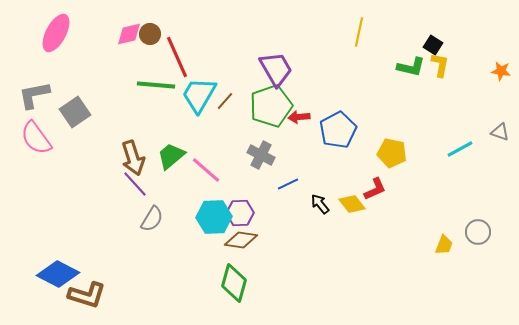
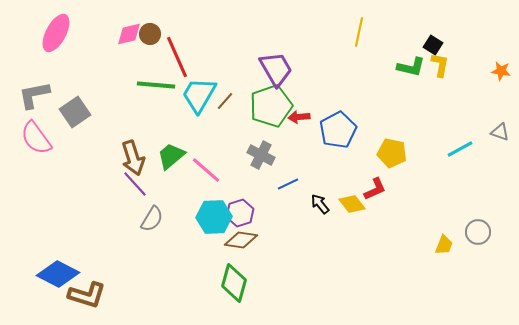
purple hexagon: rotated 16 degrees counterclockwise
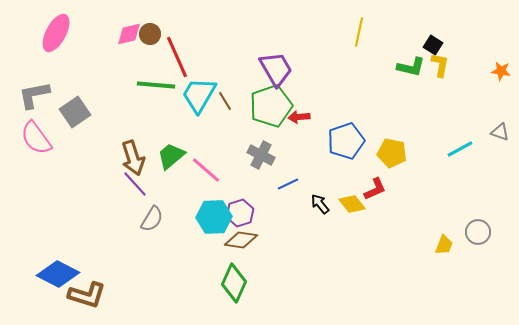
brown line: rotated 72 degrees counterclockwise
blue pentagon: moved 8 px right, 11 px down; rotated 9 degrees clockwise
green diamond: rotated 9 degrees clockwise
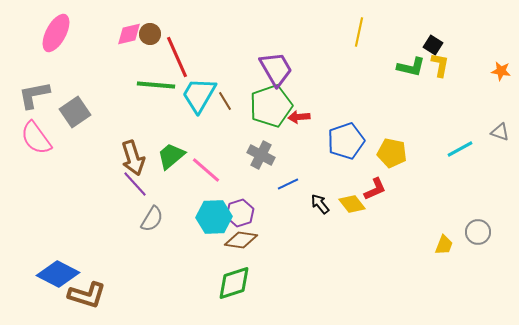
green diamond: rotated 48 degrees clockwise
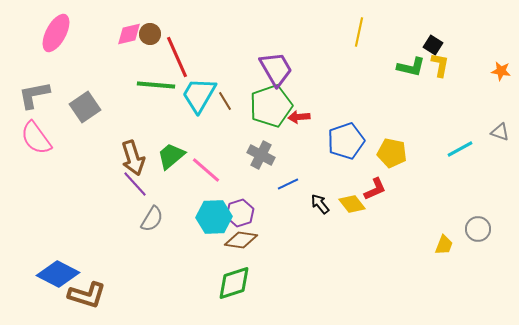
gray square: moved 10 px right, 5 px up
gray circle: moved 3 px up
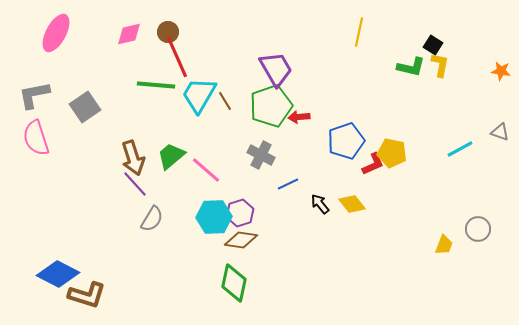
brown circle: moved 18 px right, 2 px up
pink semicircle: rotated 18 degrees clockwise
red L-shape: moved 2 px left, 25 px up
green diamond: rotated 60 degrees counterclockwise
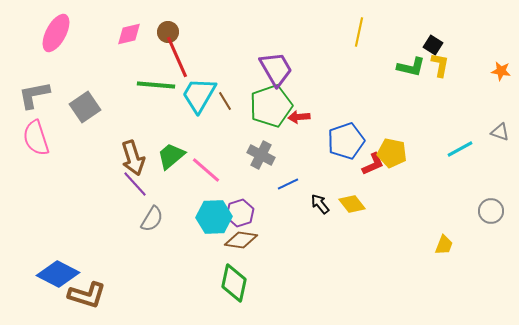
gray circle: moved 13 px right, 18 px up
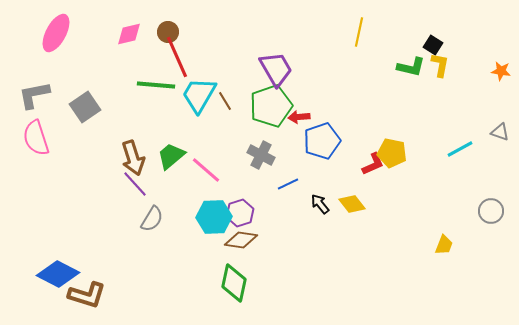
blue pentagon: moved 24 px left
